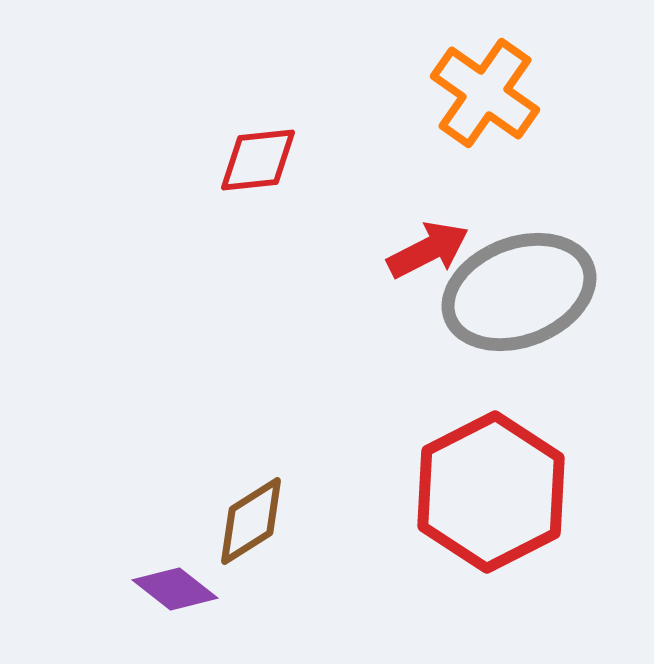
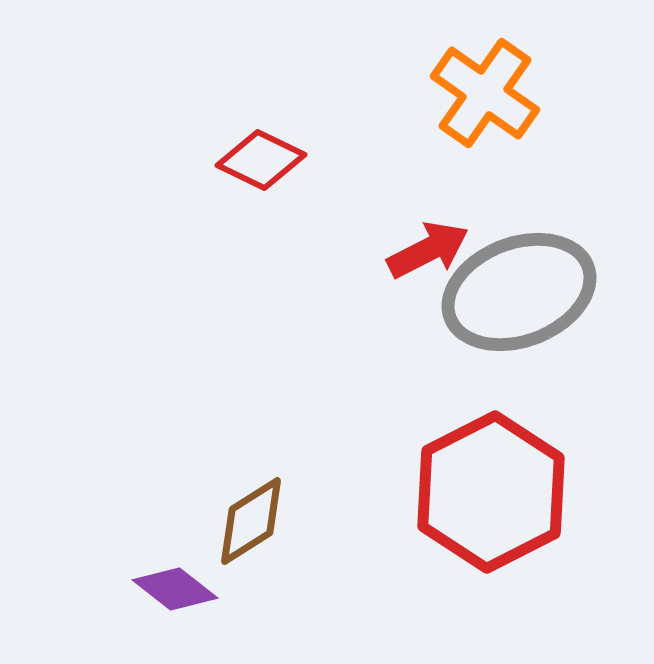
red diamond: moved 3 px right; rotated 32 degrees clockwise
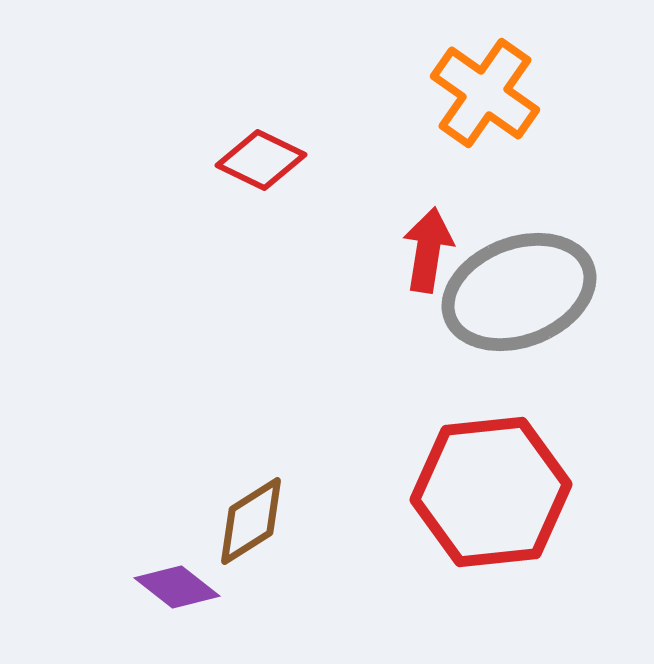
red arrow: rotated 54 degrees counterclockwise
red hexagon: rotated 21 degrees clockwise
purple diamond: moved 2 px right, 2 px up
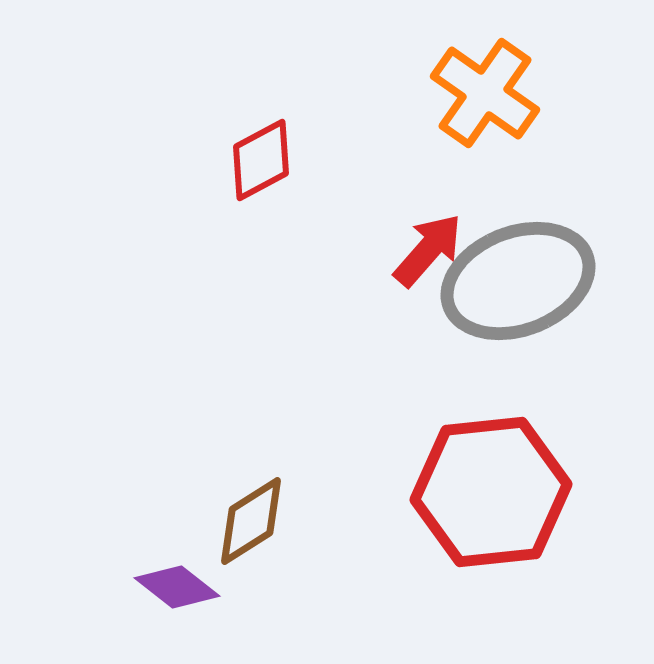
red diamond: rotated 54 degrees counterclockwise
red arrow: rotated 32 degrees clockwise
gray ellipse: moved 1 px left, 11 px up
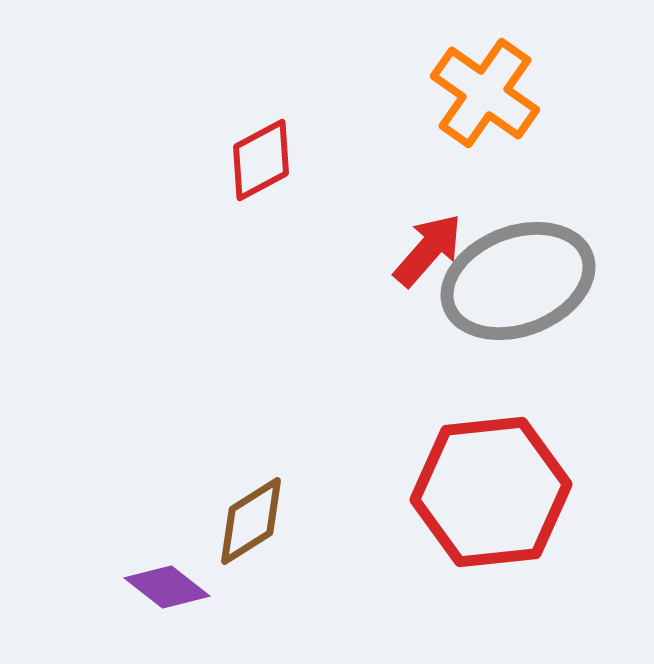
purple diamond: moved 10 px left
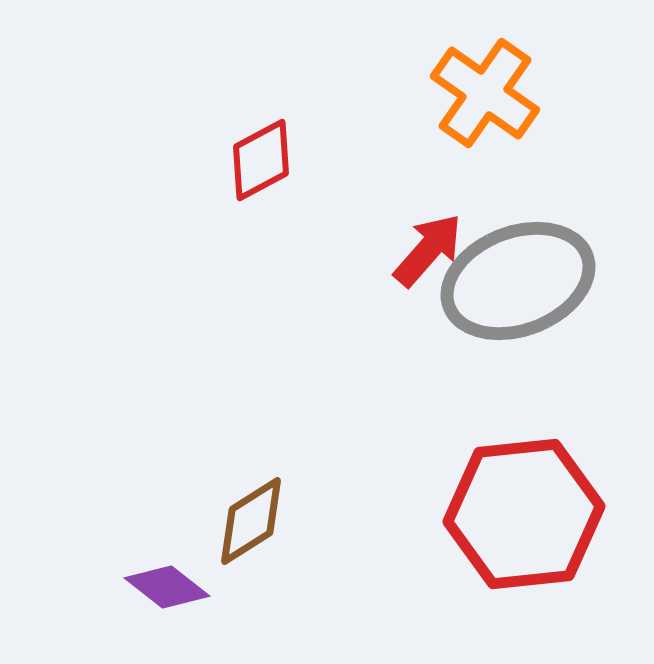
red hexagon: moved 33 px right, 22 px down
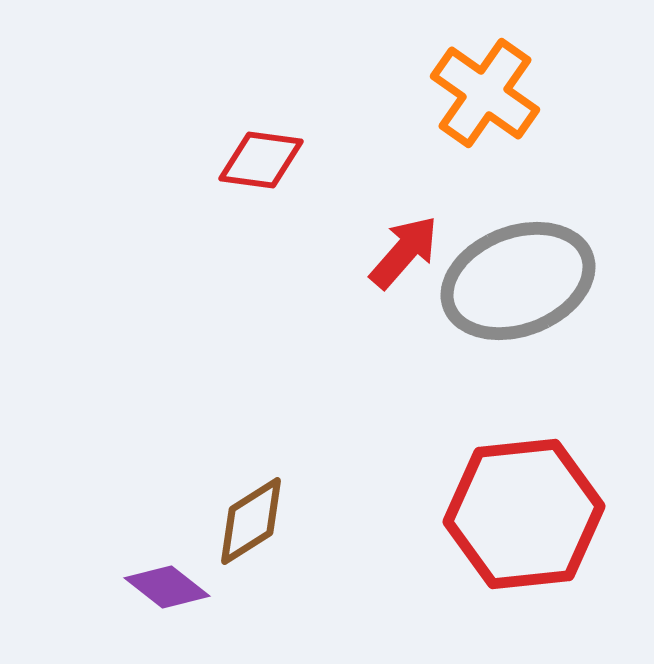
red diamond: rotated 36 degrees clockwise
red arrow: moved 24 px left, 2 px down
